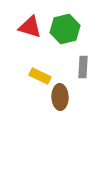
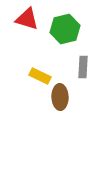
red triangle: moved 3 px left, 8 px up
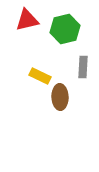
red triangle: moved 1 px down; rotated 30 degrees counterclockwise
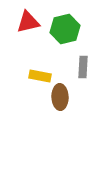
red triangle: moved 1 px right, 2 px down
yellow rectangle: rotated 15 degrees counterclockwise
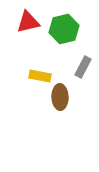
green hexagon: moved 1 px left
gray rectangle: rotated 25 degrees clockwise
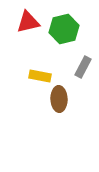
brown ellipse: moved 1 px left, 2 px down
